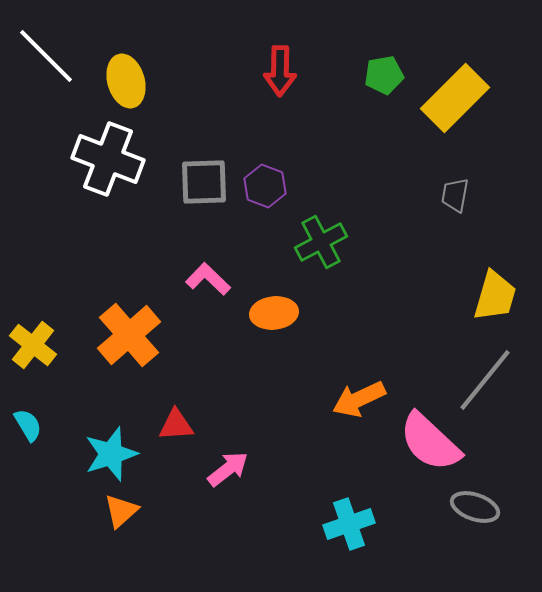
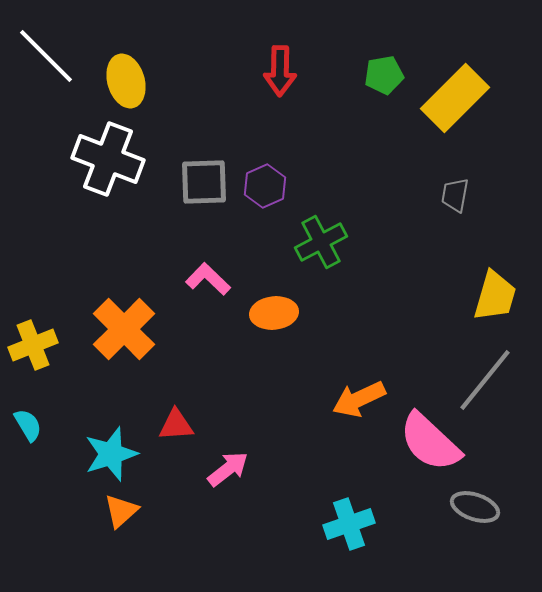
purple hexagon: rotated 15 degrees clockwise
orange cross: moved 5 px left, 6 px up; rotated 4 degrees counterclockwise
yellow cross: rotated 30 degrees clockwise
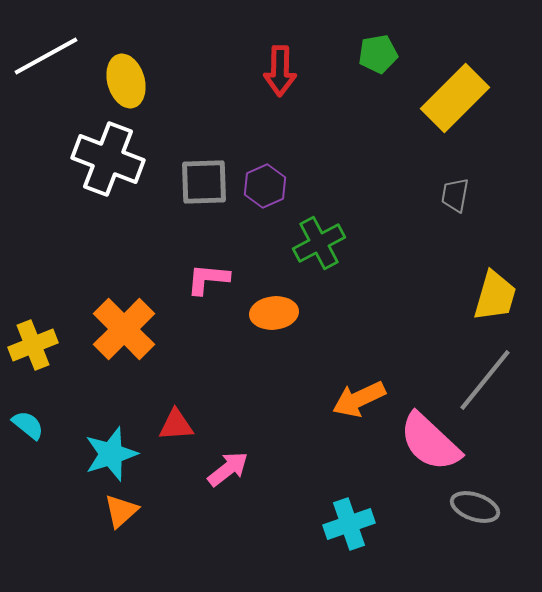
white line: rotated 74 degrees counterclockwise
green pentagon: moved 6 px left, 21 px up
green cross: moved 2 px left, 1 px down
pink L-shape: rotated 39 degrees counterclockwise
cyan semicircle: rotated 20 degrees counterclockwise
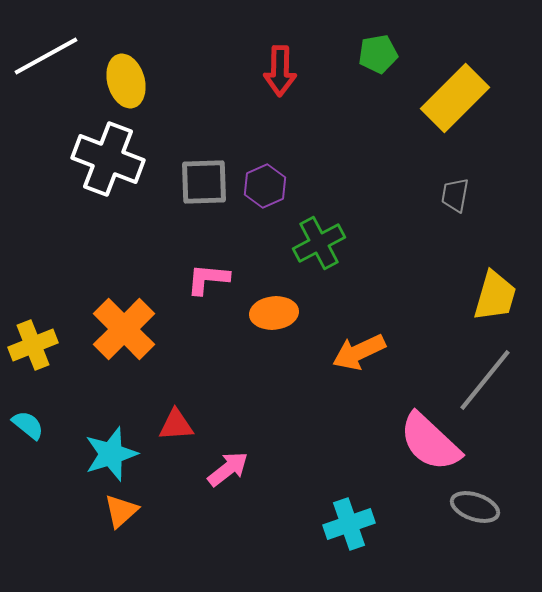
orange arrow: moved 47 px up
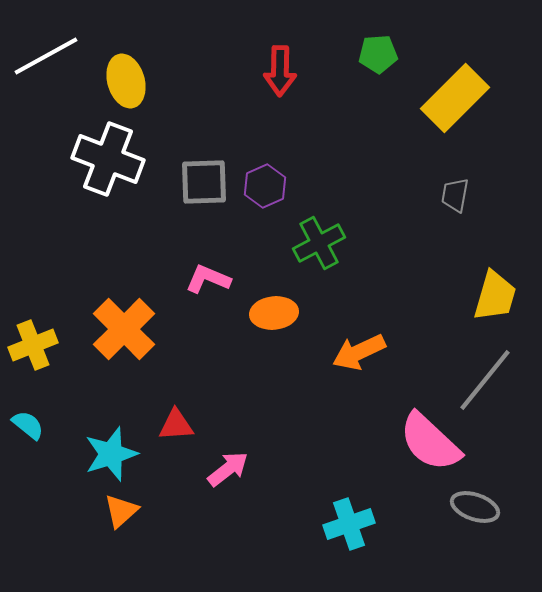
green pentagon: rotated 6 degrees clockwise
pink L-shape: rotated 18 degrees clockwise
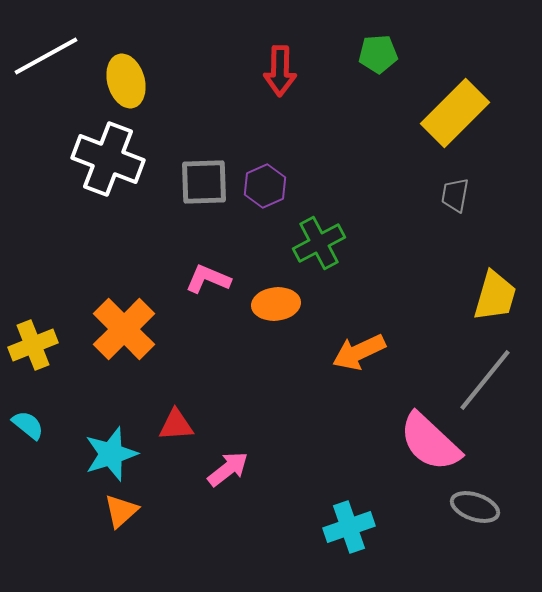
yellow rectangle: moved 15 px down
orange ellipse: moved 2 px right, 9 px up
cyan cross: moved 3 px down
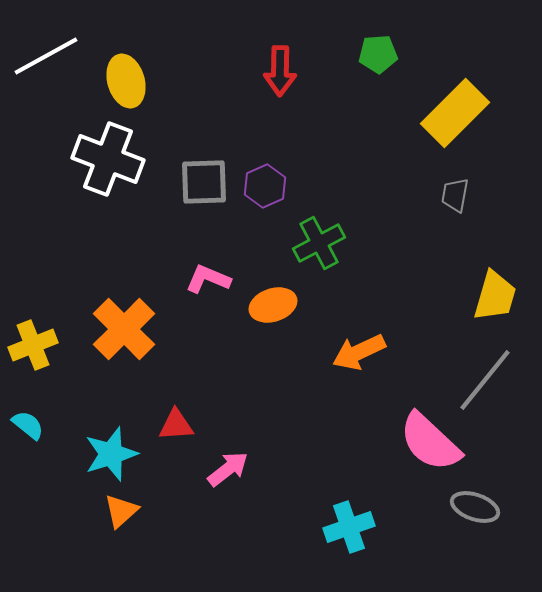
orange ellipse: moved 3 px left, 1 px down; rotated 12 degrees counterclockwise
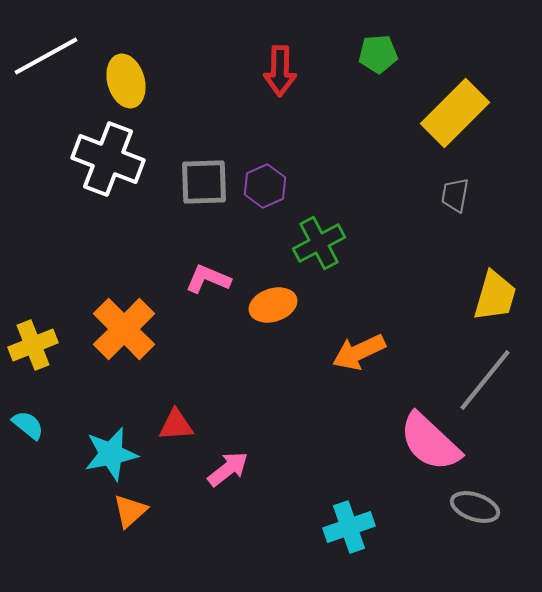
cyan star: rotated 6 degrees clockwise
orange triangle: moved 9 px right
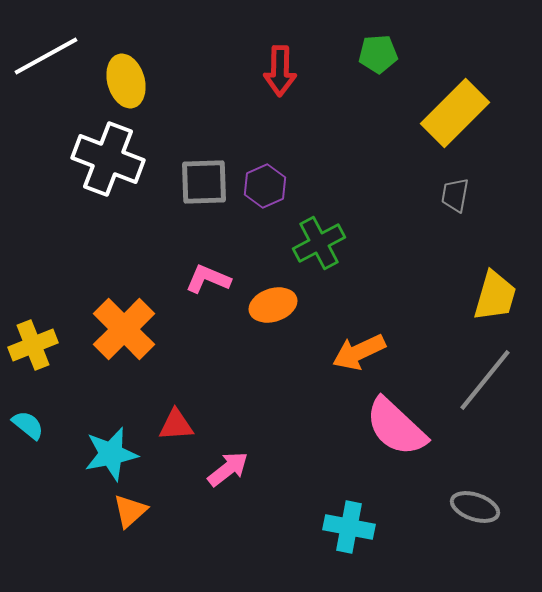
pink semicircle: moved 34 px left, 15 px up
cyan cross: rotated 30 degrees clockwise
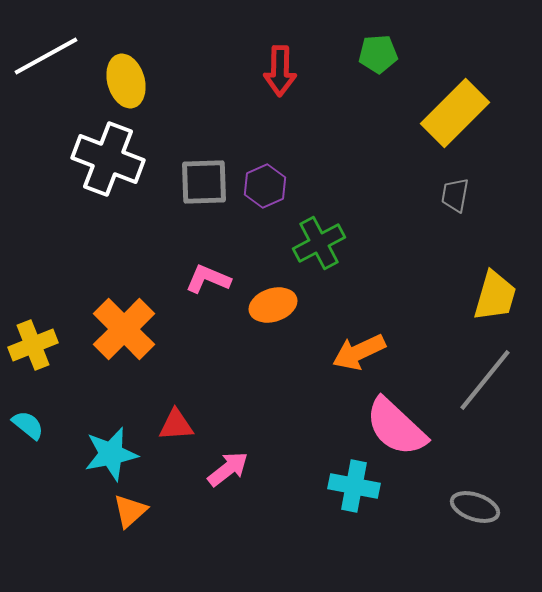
cyan cross: moved 5 px right, 41 px up
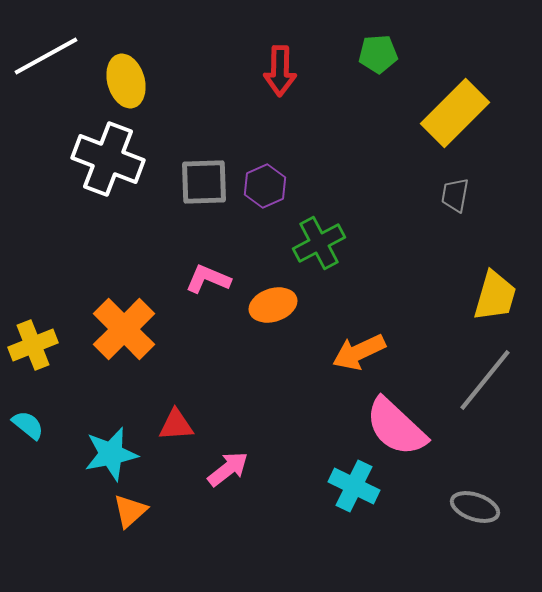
cyan cross: rotated 15 degrees clockwise
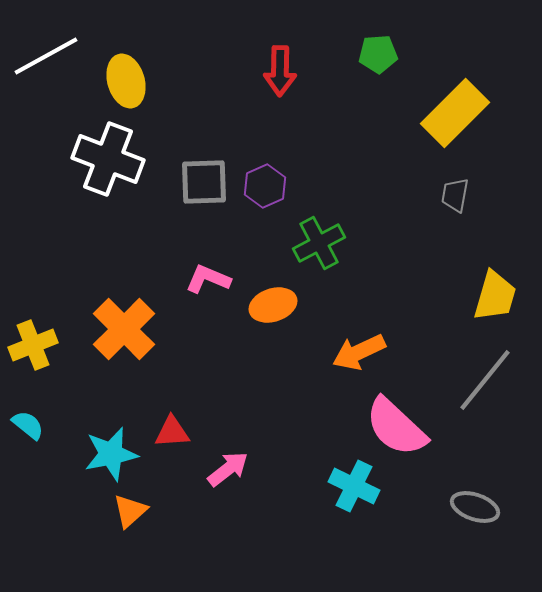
red triangle: moved 4 px left, 7 px down
